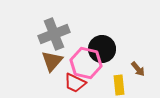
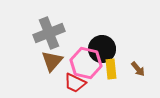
gray cross: moved 5 px left, 1 px up
yellow rectangle: moved 8 px left, 16 px up
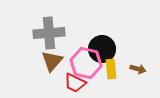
gray cross: rotated 16 degrees clockwise
brown arrow: rotated 35 degrees counterclockwise
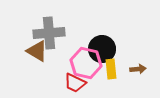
brown triangle: moved 15 px left, 10 px up; rotated 40 degrees counterclockwise
brown arrow: rotated 21 degrees counterclockwise
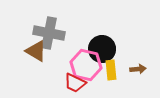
gray cross: rotated 16 degrees clockwise
brown triangle: moved 1 px left
pink hexagon: moved 2 px down
yellow rectangle: moved 1 px down
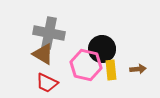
brown triangle: moved 7 px right, 3 px down
red trapezoid: moved 28 px left
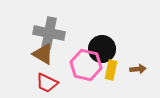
yellow rectangle: rotated 18 degrees clockwise
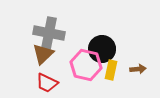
brown triangle: rotated 45 degrees clockwise
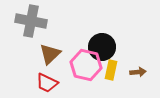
gray cross: moved 18 px left, 12 px up
black circle: moved 2 px up
brown triangle: moved 7 px right
brown arrow: moved 3 px down
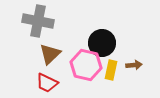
gray cross: moved 7 px right
black circle: moved 4 px up
brown arrow: moved 4 px left, 7 px up
